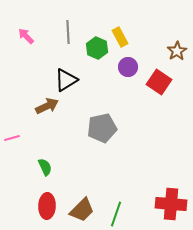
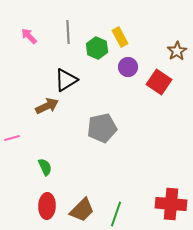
pink arrow: moved 3 px right
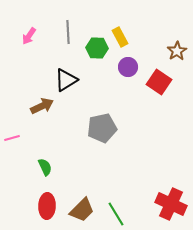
pink arrow: rotated 102 degrees counterclockwise
green hexagon: rotated 20 degrees counterclockwise
brown arrow: moved 5 px left
red cross: rotated 20 degrees clockwise
green line: rotated 50 degrees counterclockwise
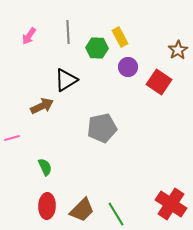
brown star: moved 1 px right, 1 px up
red cross: rotated 8 degrees clockwise
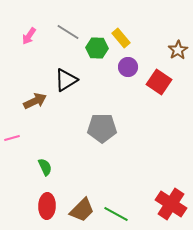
gray line: rotated 55 degrees counterclockwise
yellow rectangle: moved 1 px right, 1 px down; rotated 12 degrees counterclockwise
brown arrow: moved 7 px left, 5 px up
gray pentagon: rotated 12 degrees clockwise
green line: rotated 30 degrees counterclockwise
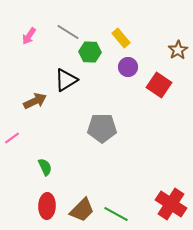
green hexagon: moved 7 px left, 4 px down
red square: moved 3 px down
pink line: rotated 21 degrees counterclockwise
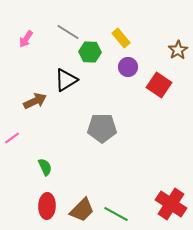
pink arrow: moved 3 px left, 3 px down
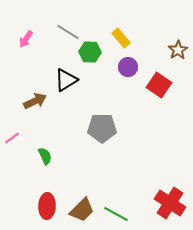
green semicircle: moved 11 px up
red cross: moved 1 px left, 1 px up
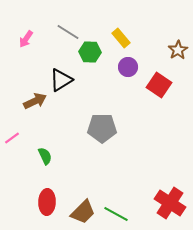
black triangle: moved 5 px left
red ellipse: moved 4 px up
brown trapezoid: moved 1 px right, 2 px down
